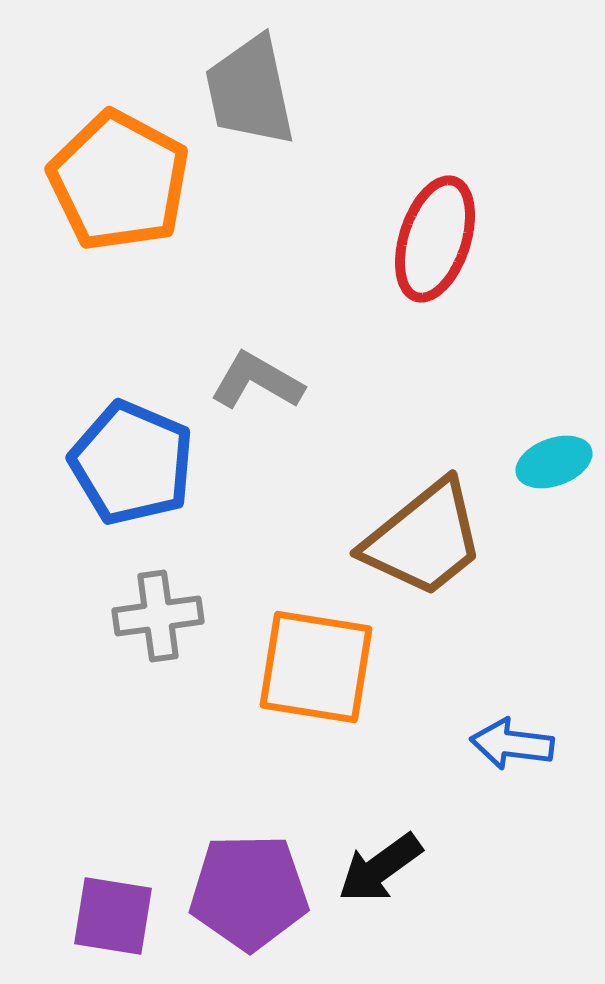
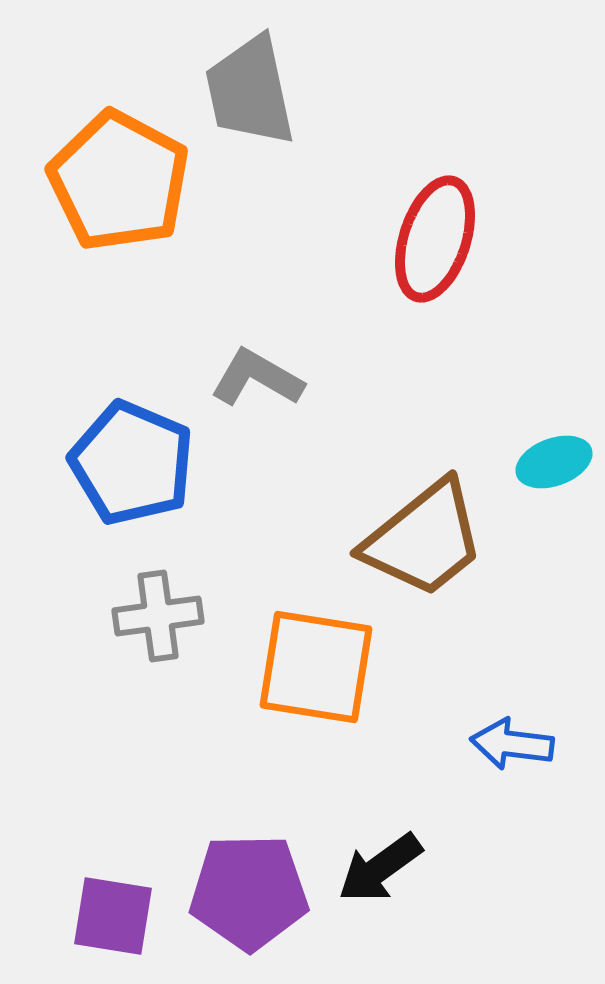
gray L-shape: moved 3 px up
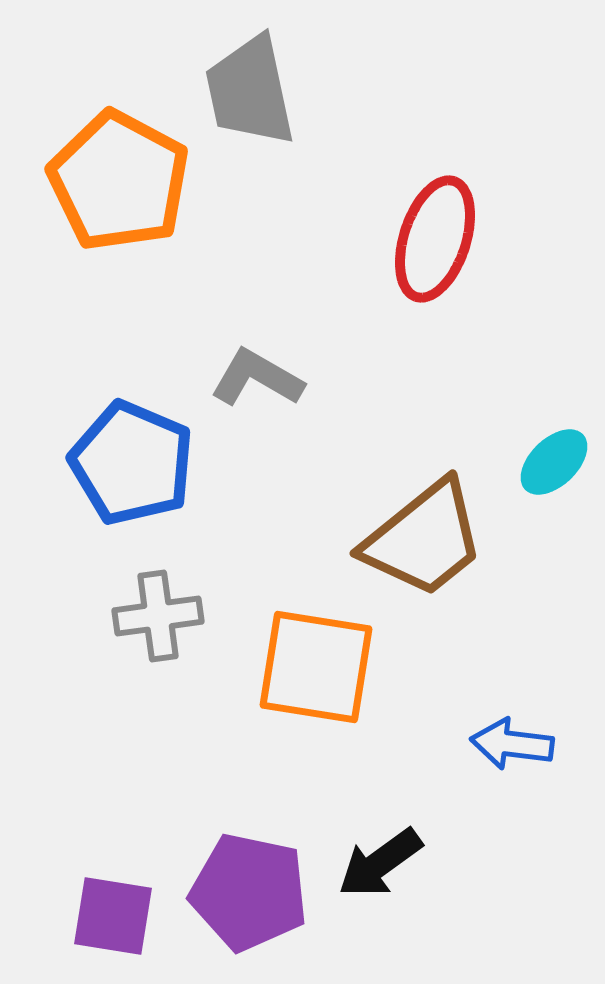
cyan ellipse: rotated 24 degrees counterclockwise
black arrow: moved 5 px up
purple pentagon: rotated 13 degrees clockwise
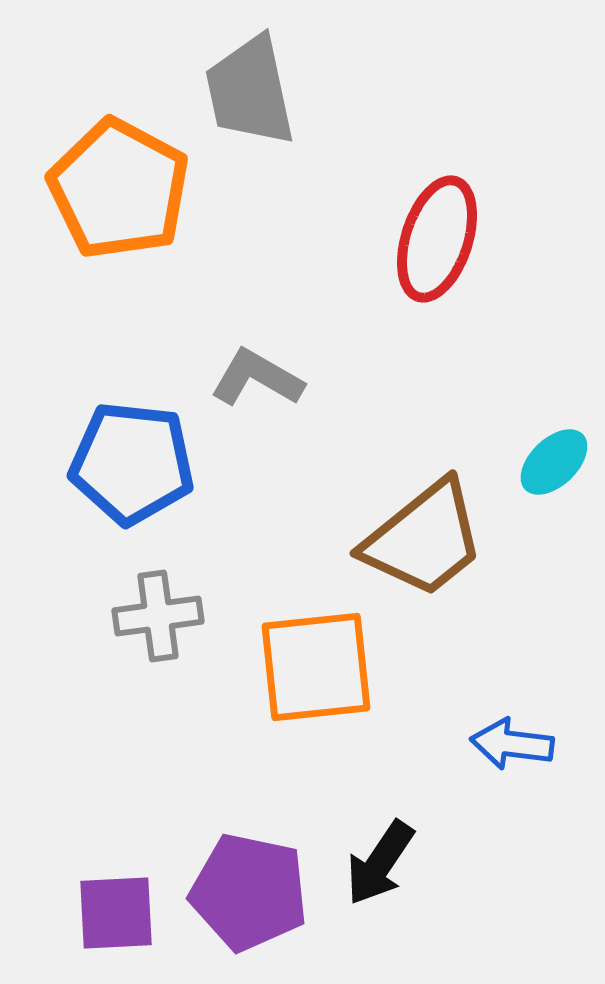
orange pentagon: moved 8 px down
red ellipse: moved 2 px right
blue pentagon: rotated 17 degrees counterclockwise
orange square: rotated 15 degrees counterclockwise
black arrow: rotated 20 degrees counterclockwise
purple square: moved 3 px right, 3 px up; rotated 12 degrees counterclockwise
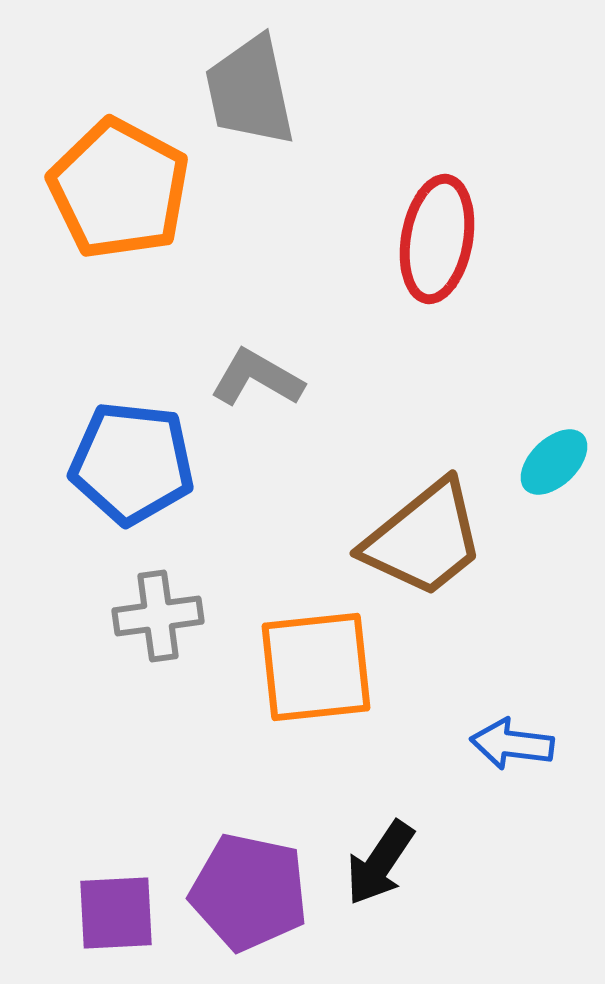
red ellipse: rotated 8 degrees counterclockwise
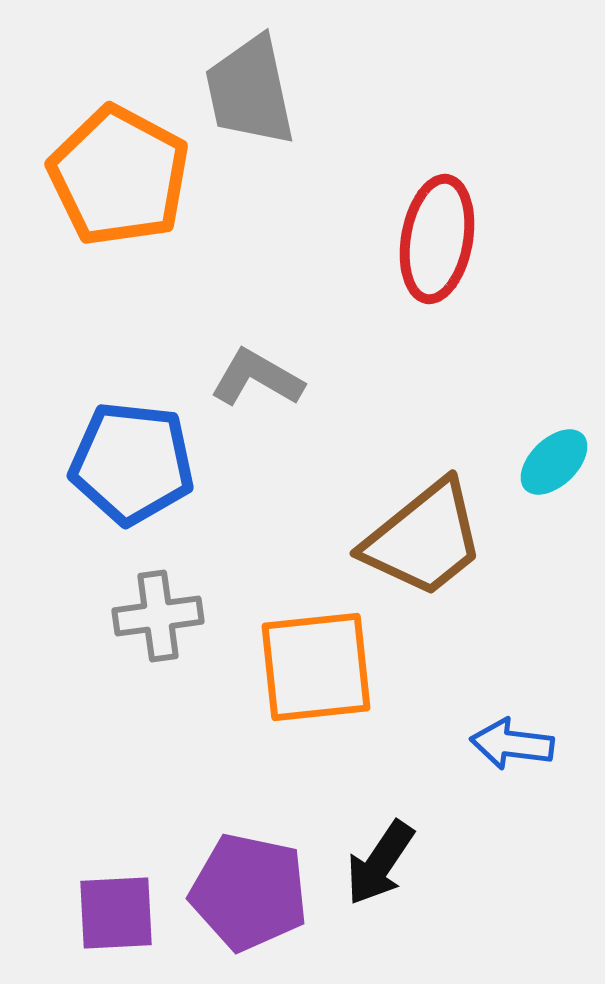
orange pentagon: moved 13 px up
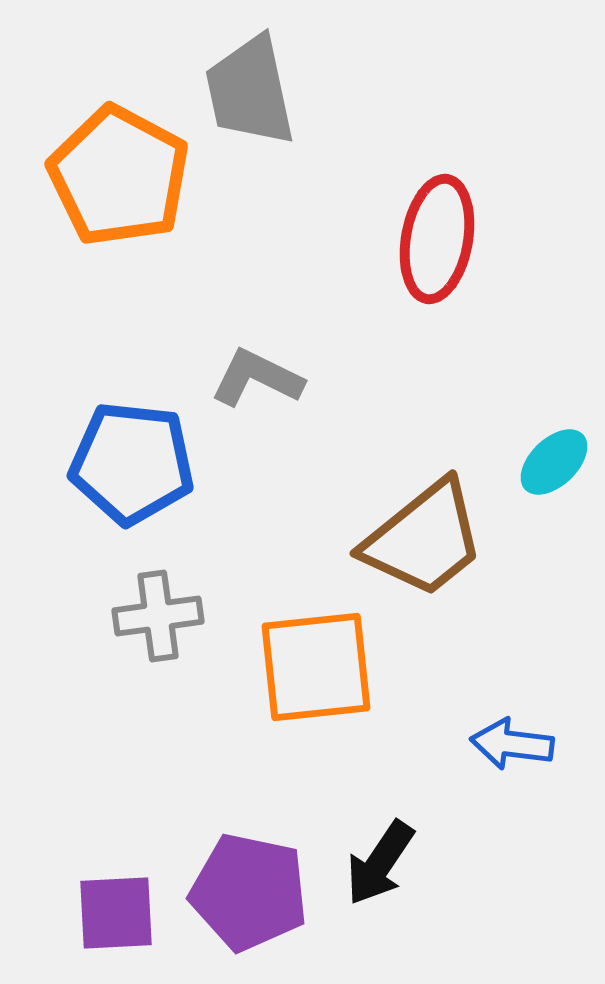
gray L-shape: rotated 4 degrees counterclockwise
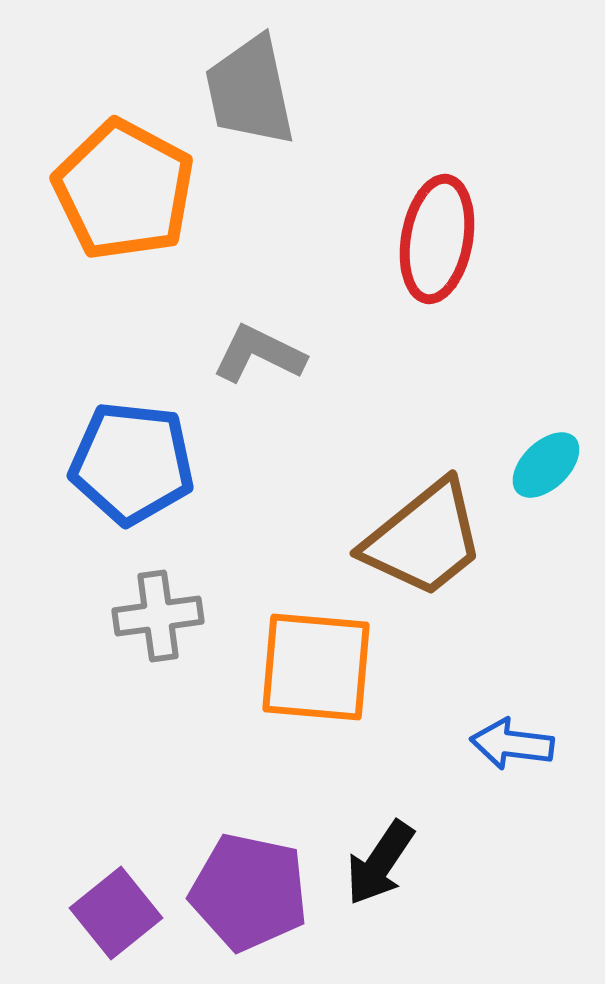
orange pentagon: moved 5 px right, 14 px down
gray L-shape: moved 2 px right, 24 px up
cyan ellipse: moved 8 px left, 3 px down
orange square: rotated 11 degrees clockwise
purple square: rotated 36 degrees counterclockwise
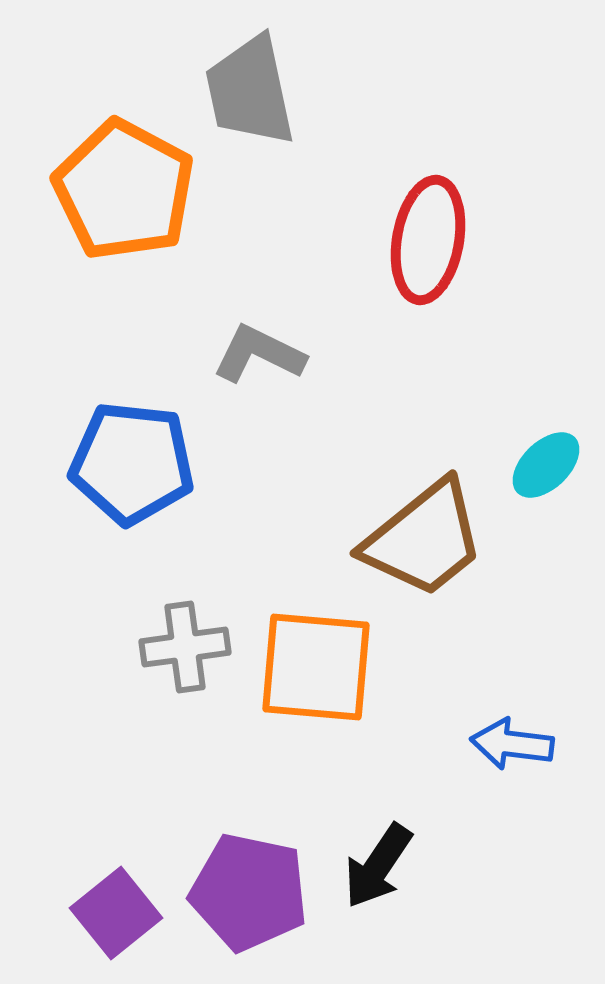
red ellipse: moved 9 px left, 1 px down
gray cross: moved 27 px right, 31 px down
black arrow: moved 2 px left, 3 px down
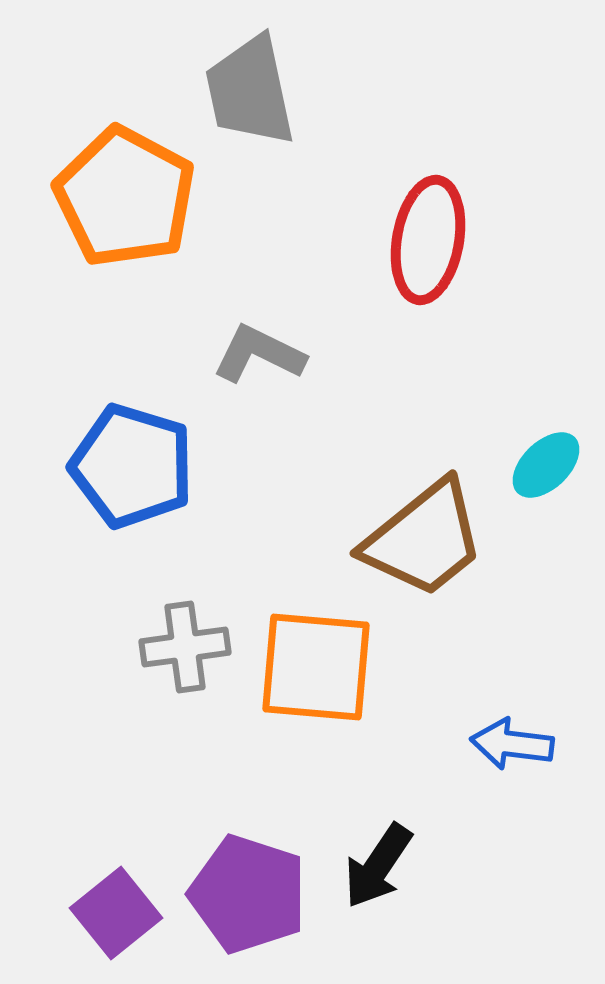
orange pentagon: moved 1 px right, 7 px down
blue pentagon: moved 3 px down; rotated 11 degrees clockwise
purple pentagon: moved 1 px left, 2 px down; rotated 6 degrees clockwise
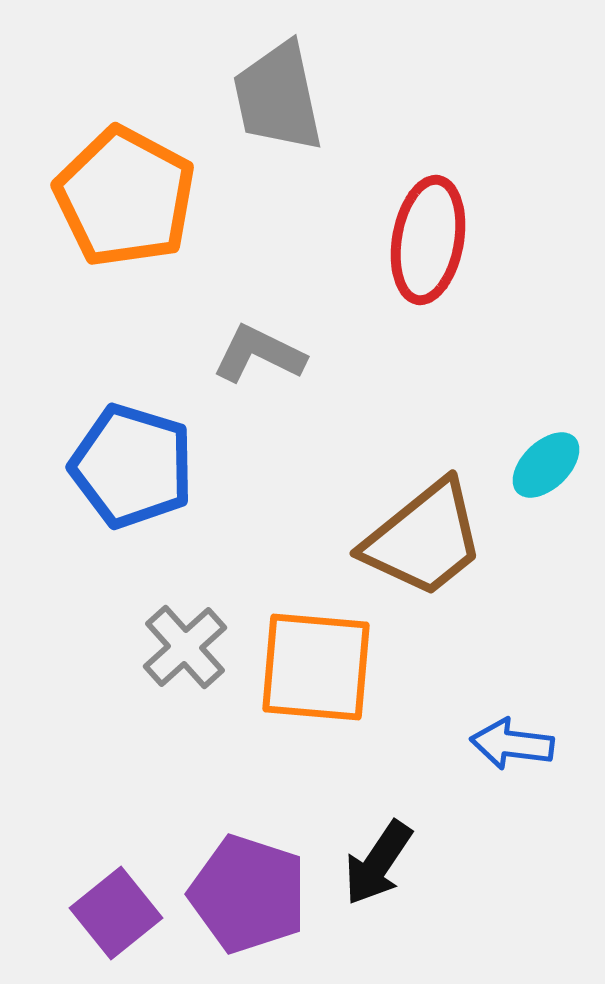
gray trapezoid: moved 28 px right, 6 px down
gray cross: rotated 34 degrees counterclockwise
black arrow: moved 3 px up
